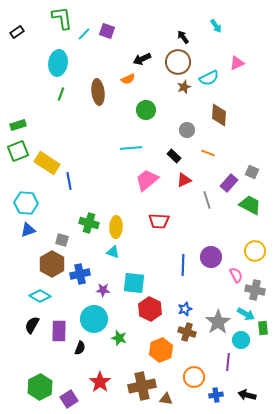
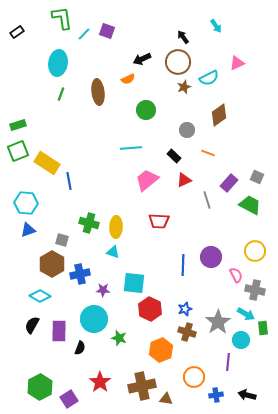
brown diamond at (219, 115): rotated 50 degrees clockwise
gray square at (252, 172): moved 5 px right, 5 px down
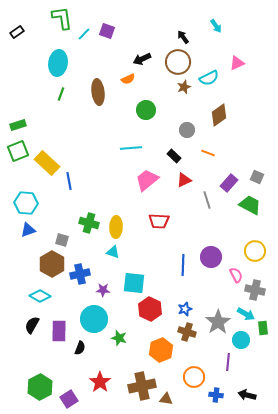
yellow rectangle at (47, 163): rotated 10 degrees clockwise
blue cross at (216, 395): rotated 16 degrees clockwise
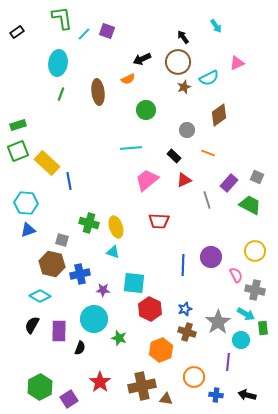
yellow ellipse at (116, 227): rotated 20 degrees counterclockwise
brown hexagon at (52, 264): rotated 15 degrees counterclockwise
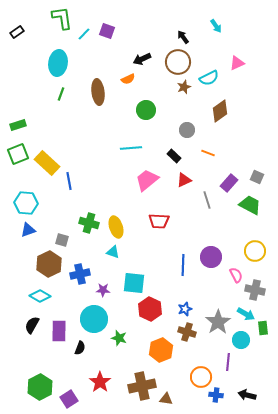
brown diamond at (219, 115): moved 1 px right, 4 px up
green square at (18, 151): moved 3 px down
brown hexagon at (52, 264): moved 3 px left; rotated 20 degrees clockwise
orange circle at (194, 377): moved 7 px right
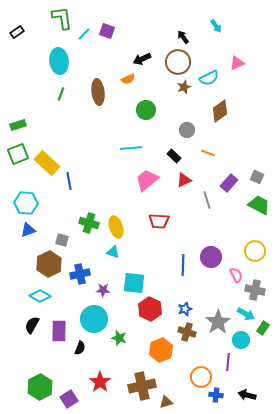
cyan ellipse at (58, 63): moved 1 px right, 2 px up; rotated 15 degrees counterclockwise
green trapezoid at (250, 205): moved 9 px right
green rectangle at (263, 328): rotated 40 degrees clockwise
brown triangle at (166, 399): moved 3 px down; rotated 24 degrees counterclockwise
